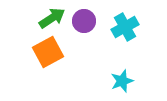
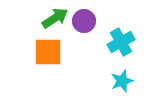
green arrow: moved 3 px right
cyan cross: moved 4 px left, 15 px down
orange square: rotated 28 degrees clockwise
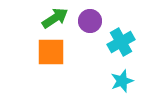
purple circle: moved 6 px right
orange square: moved 3 px right
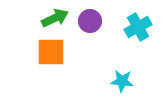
green arrow: rotated 8 degrees clockwise
cyan cross: moved 17 px right, 15 px up
cyan star: rotated 25 degrees clockwise
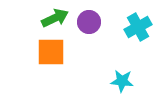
purple circle: moved 1 px left, 1 px down
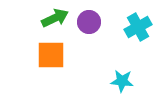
orange square: moved 3 px down
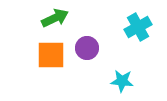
purple circle: moved 2 px left, 26 px down
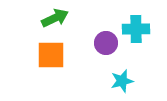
cyan cross: moved 2 px left, 2 px down; rotated 28 degrees clockwise
purple circle: moved 19 px right, 5 px up
cyan star: rotated 20 degrees counterclockwise
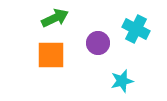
cyan cross: rotated 28 degrees clockwise
purple circle: moved 8 px left
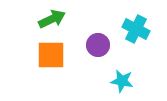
green arrow: moved 3 px left, 1 px down
purple circle: moved 2 px down
cyan star: rotated 25 degrees clockwise
